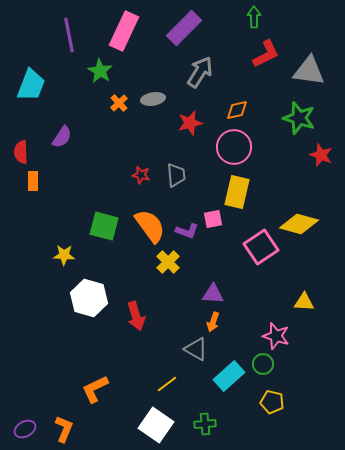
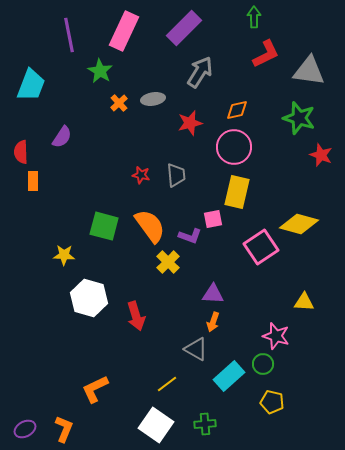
purple L-shape at (187, 231): moved 3 px right, 5 px down
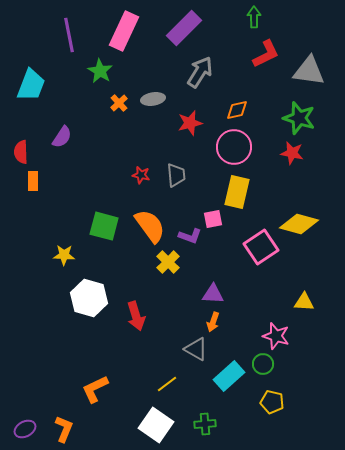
red star at (321, 155): moved 29 px left, 2 px up; rotated 10 degrees counterclockwise
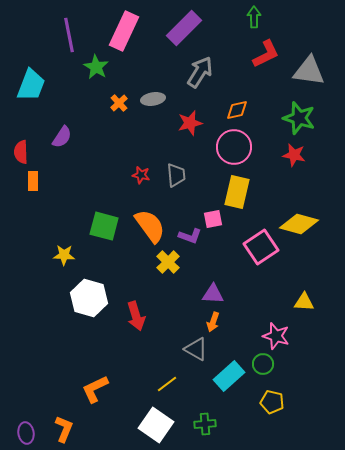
green star at (100, 71): moved 4 px left, 4 px up
red star at (292, 153): moved 2 px right, 2 px down
purple ellipse at (25, 429): moved 1 px right, 4 px down; rotated 70 degrees counterclockwise
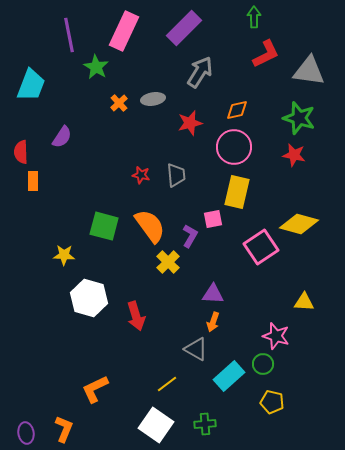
purple L-shape at (190, 236): rotated 80 degrees counterclockwise
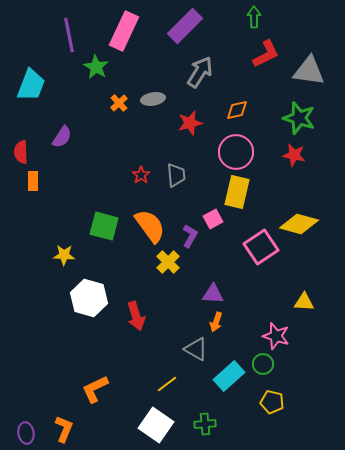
purple rectangle at (184, 28): moved 1 px right, 2 px up
pink circle at (234, 147): moved 2 px right, 5 px down
red star at (141, 175): rotated 24 degrees clockwise
pink square at (213, 219): rotated 18 degrees counterclockwise
orange arrow at (213, 322): moved 3 px right
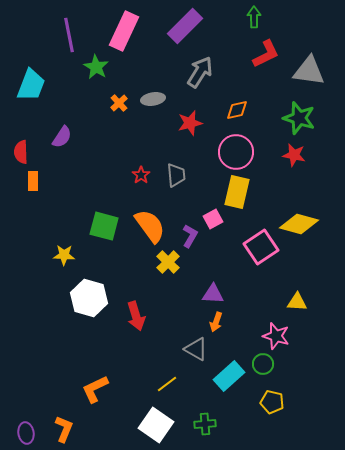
yellow triangle at (304, 302): moved 7 px left
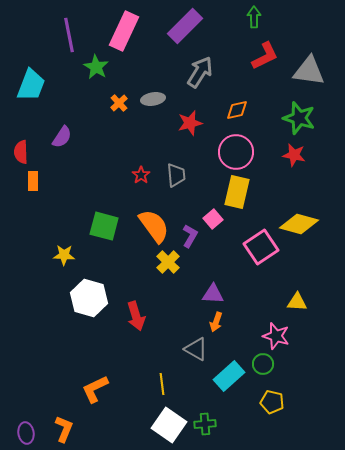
red L-shape at (266, 54): moved 1 px left, 2 px down
pink square at (213, 219): rotated 12 degrees counterclockwise
orange semicircle at (150, 226): moved 4 px right
yellow line at (167, 384): moved 5 px left; rotated 60 degrees counterclockwise
white square at (156, 425): moved 13 px right
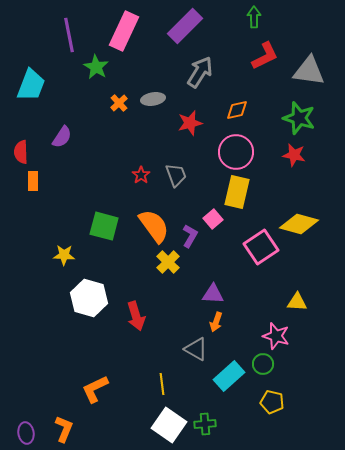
gray trapezoid at (176, 175): rotated 15 degrees counterclockwise
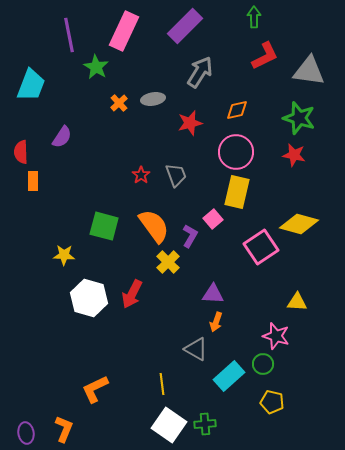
red arrow at (136, 316): moved 4 px left, 22 px up; rotated 44 degrees clockwise
